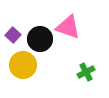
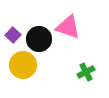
black circle: moved 1 px left
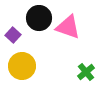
black circle: moved 21 px up
yellow circle: moved 1 px left, 1 px down
green cross: rotated 12 degrees counterclockwise
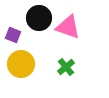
purple square: rotated 21 degrees counterclockwise
yellow circle: moved 1 px left, 2 px up
green cross: moved 20 px left, 5 px up
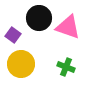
purple square: rotated 14 degrees clockwise
green cross: rotated 30 degrees counterclockwise
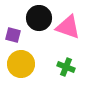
purple square: rotated 21 degrees counterclockwise
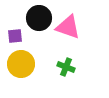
purple square: moved 2 px right, 1 px down; rotated 21 degrees counterclockwise
